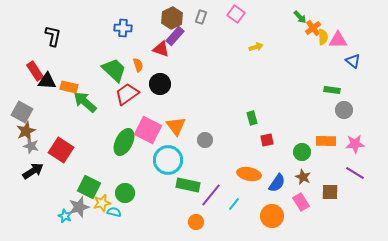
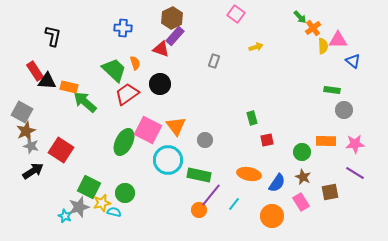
gray rectangle at (201, 17): moved 13 px right, 44 px down
yellow semicircle at (323, 37): moved 9 px down
orange semicircle at (138, 65): moved 3 px left, 2 px up
green rectangle at (188, 185): moved 11 px right, 10 px up
brown square at (330, 192): rotated 12 degrees counterclockwise
orange circle at (196, 222): moved 3 px right, 12 px up
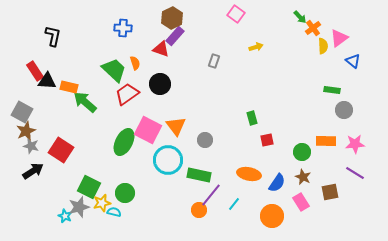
pink triangle at (338, 40): moved 1 px right, 2 px up; rotated 36 degrees counterclockwise
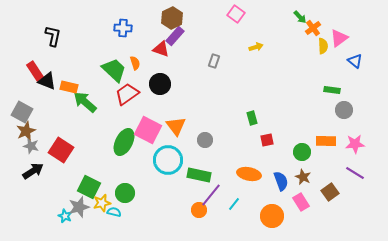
blue triangle at (353, 61): moved 2 px right
black triangle at (47, 81): rotated 18 degrees clockwise
blue semicircle at (277, 183): moved 4 px right, 2 px up; rotated 54 degrees counterclockwise
brown square at (330, 192): rotated 24 degrees counterclockwise
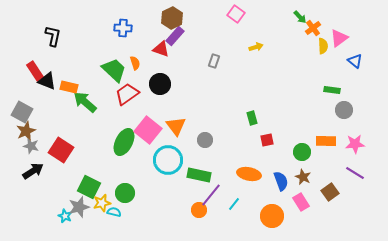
pink square at (148, 130): rotated 12 degrees clockwise
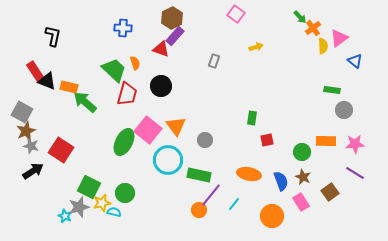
black circle at (160, 84): moved 1 px right, 2 px down
red trapezoid at (127, 94): rotated 140 degrees clockwise
green rectangle at (252, 118): rotated 24 degrees clockwise
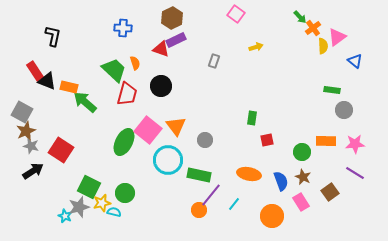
purple rectangle at (175, 36): moved 1 px right, 4 px down; rotated 24 degrees clockwise
pink triangle at (339, 38): moved 2 px left, 1 px up
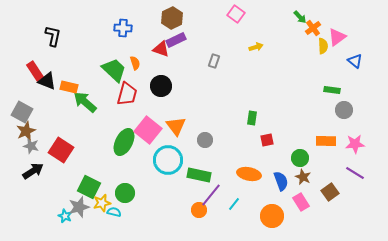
green circle at (302, 152): moved 2 px left, 6 px down
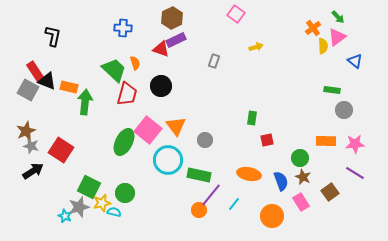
green arrow at (300, 17): moved 38 px right
green arrow at (85, 102): rotated 55 degrees clockwise
gray square at (22, 112): moved 6 px right, 22 px up
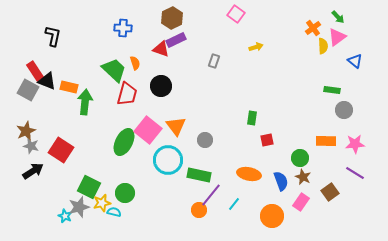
pink rectangle at (301, 202): rotated 66 degrees clockwise
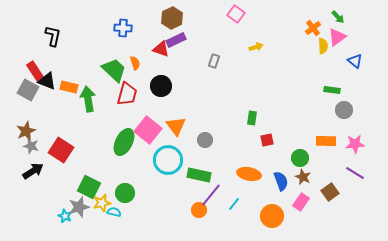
green arrow at (85, 102): moved 3 px right, 3 px up; rotated 15 degrees counterclockwise
